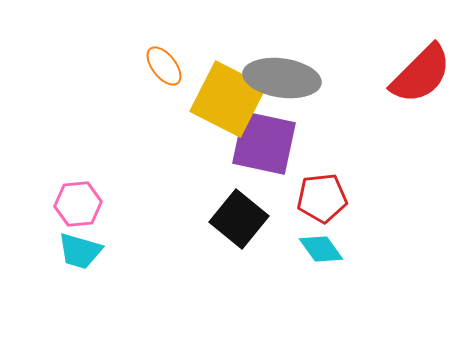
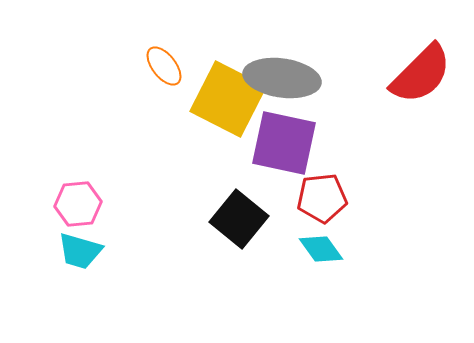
purple square: moved 20 px right
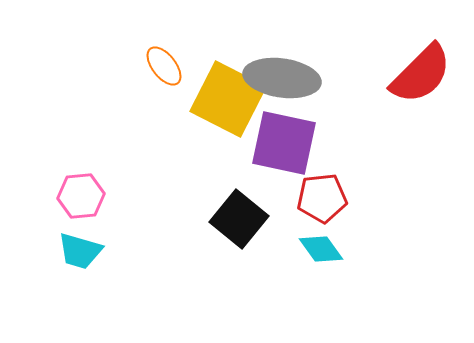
pink hexagon: moved 3 px right, 8 px up
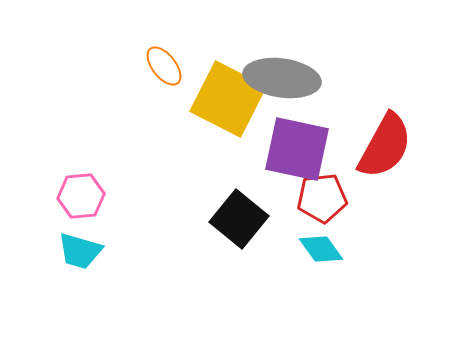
red semicircle: moved 36 px left, 72 px down; rotated 16 degrees counterclockwise
purple square: moved 13 px right, 6 px down
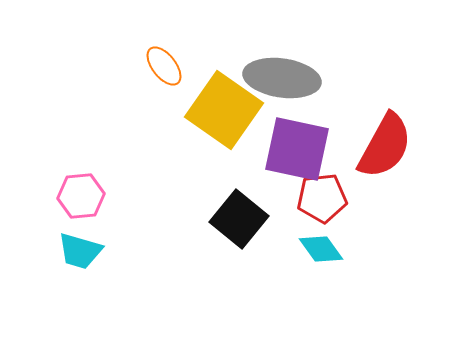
yellow square: moved 4 px left, 11 px down; rotated 8 degrees clockwise
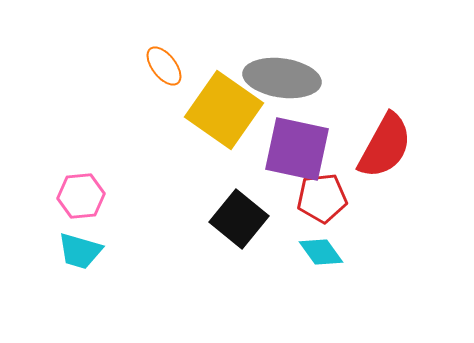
cyan diamond: moved 3 px down
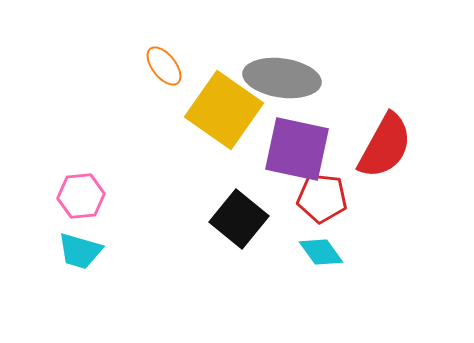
red pentagon: rotated 12 degrees clockwise
